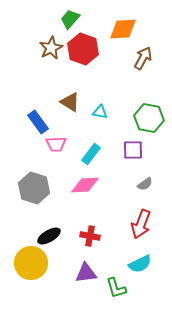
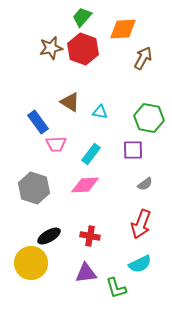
green trapezoid: moved 12 px right, 2 px up
brown star: rotated 15 degrees clockwise
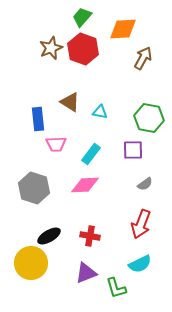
brown star: rotated 10 degrees counterclockwise
blue rectangle: moved 3 px up; rotated 30 degrees clockwise
purple triangle: rotated 15 degrees counterclockwise
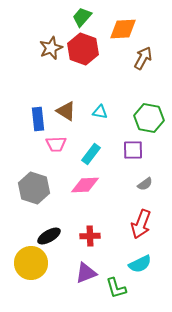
brown triangle: moved 4 px left, 9 px down
red cross: rotated 12 degrees counterclockwise
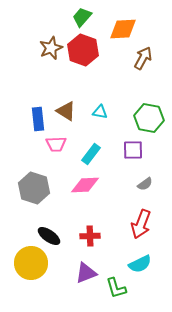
red hexagon: moved 1 px down
black ellipse: rotated 65 degrees clockwise
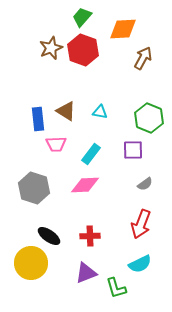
green hexagon: rotated 12 degrees clockwise
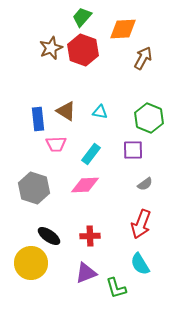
cyan semicircle: rotated 85 degrees clockwise
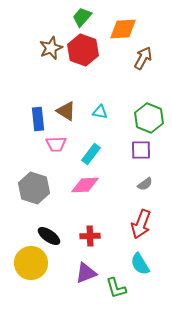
purple square: moved 8 px right
